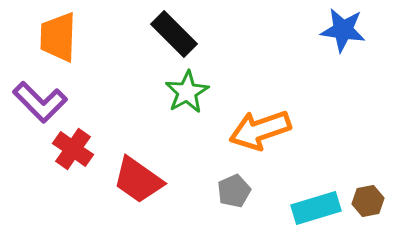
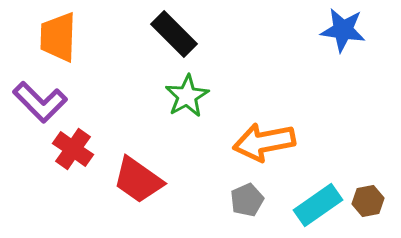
green star: moved 4 px down
orange arrow: moved 4 px right, 12 px down; rotated 8 degrees clockwise
gray pentagon: moved 13 px right, 9 px down
cyan rectangle: moved 2 px right, 3 px up; rotated 18 degrees counterclockwise
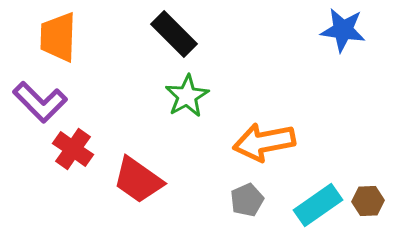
brown hexagon: rotated 8 degrees clockwise
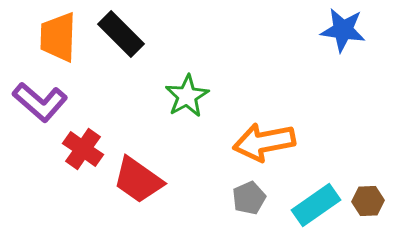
black rectangle: moved 53 px left
purple L-shape: rotated 4 degrees counterclockwise
red cross: moved 10 px right
gray pentagon: moved 2 px right, 2 px up
cyan rectangle: moved 2 px left
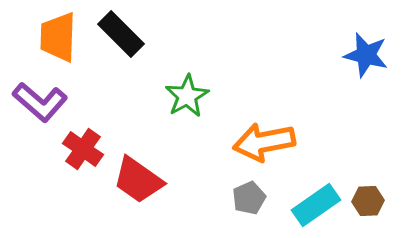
blue star: moved 23 px right, 25 px down; rotated 6 degrees clockwise
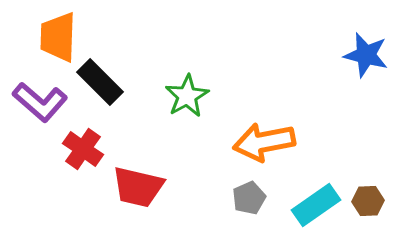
black rectangle: moved 21 px left, 48 px down
red trapezoid: moved 7 px down; rotated 22 degrees counterclockwise
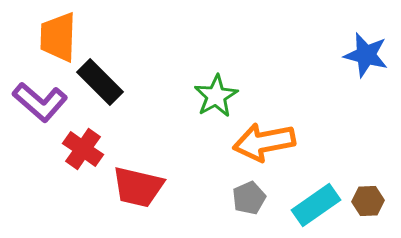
green star: moved 29 px right
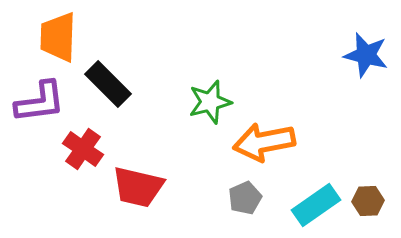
black rectangle: moved 8 px right, 2 px down
green star: moved 6 px left, 6 px down; rotated 15 degrees clockwise
purple L-shape: rotated 48 degrees counterclockwise
gray pentagon: moved 4 px left
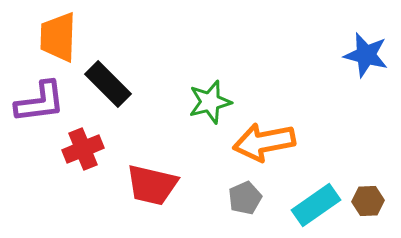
red cross: rotated 33 degrees clockwise
red trapezoid: moved 14 px right, 2 px up
